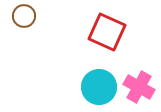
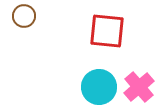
red square: moved 1 px up; rotated 18 degrees counterclockwise
pink cross: rotated 20 degrees clockwise
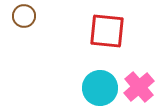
cyan circle: moved 1 px right, 1 px down
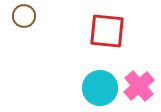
pink cross: moved 1 px up
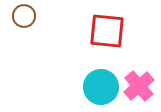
cyan circle: moved 1 px right, 1 px up
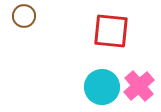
red square: moved 4 px right
cyan circle: moved 1 px right
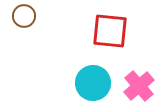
red square: moved 1 px left
cyan circle: moved 9 px left, 4 px up
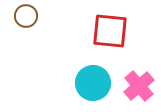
brown circle: moved 2 px right
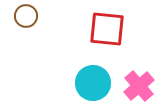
red square: moved 3 px left, 2 px up
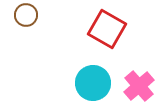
brown circle: moved 1 px up
red square: rotated 24 degrees clockwise
